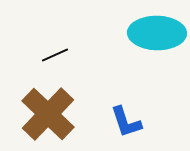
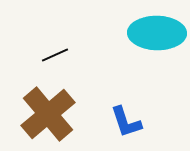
brown cross: rotated 6 degrees clockwise
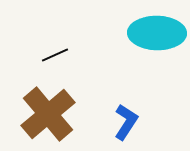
blue L-shape: rotated 129 degrees counterclockwise
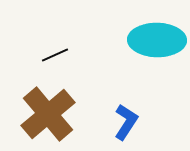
cyan ellipse: moved 7 px down
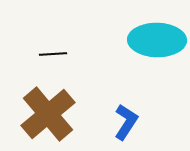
black line: moved 2 px left, 1 px up; rotated 20 degrees clockwise
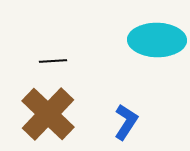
black line: moved 7 px down
brown cross: rotated 6 degrees counterclockwise
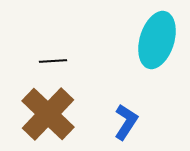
cyan ellipse: rotated 74 degrees counterclockwise
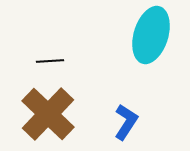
cyan ellipse: moved 6 px left, 5 px up
black line: moved 3 px left
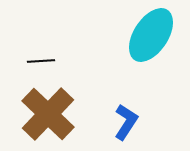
cyan ellipse: rotated 16 degrees clockwise
black line: moved 9 px left
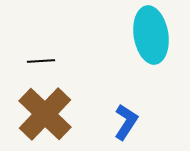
cyan ellipse: rotated 42 degrees counterclockwise
brown cross: moved 3 px left
